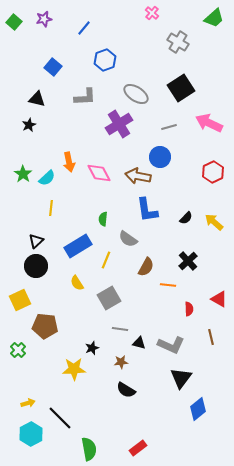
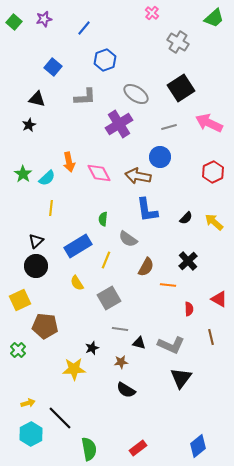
blue diamond at (198, 409): moved 37 px down
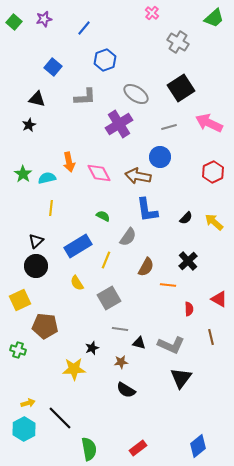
cyan semicircle at (47, 178): rotated 150 degrees counterclockwise
green semicircle at (103, 219): moved 3 px up; rotated 112 degrees clockwise
gray semicircle at (128, 239): moved 2 px up; rotated 90 degrees counterclockwise
green cross at (18, 350): rotated 28 degrees counterclockwise
cyan hexagon at (31, 434): moved 7 px left, 5 px up
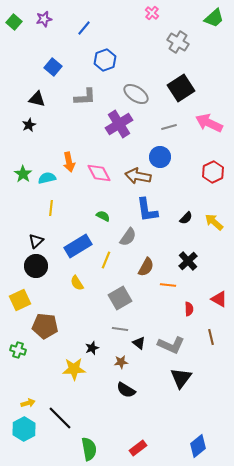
gray square at (109, 298): moved 11 px right
black triangle at (139, 343): rotated 24 degrees clockwise
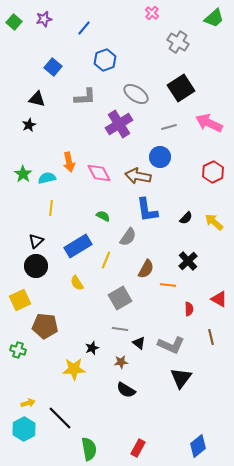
brown semicircle at (146, 267): moved 2 px down
red rectangle at (138, 448): rotated 24 degrees counterclockwise
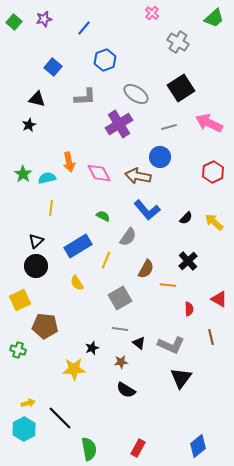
blue L-shape at (147, 210): rotated 32 degrees counterclockwise
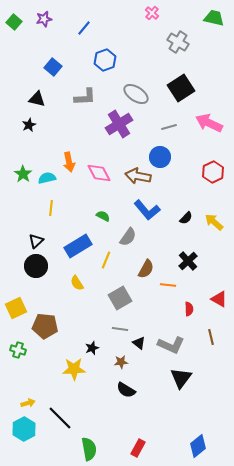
green trapezoid at (214, 18): rotated 125 degrees counterclockwise
yellow square at (20, 300): moved 4 px left, 8 px down
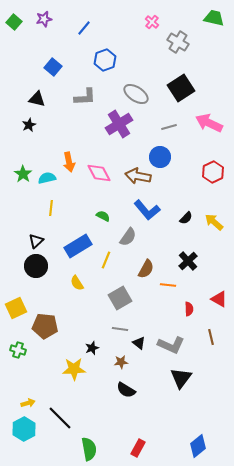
pink cross at (152, 13): moved 9 px down
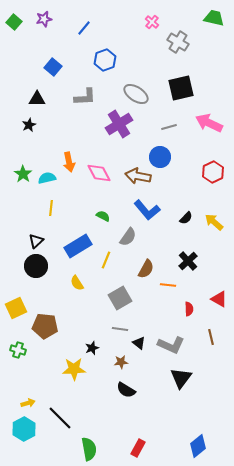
black square at (181, 88): rotated 20 degrees clockwise
black triangle at (37, 99): rotated 12 degrees counterclockwise
